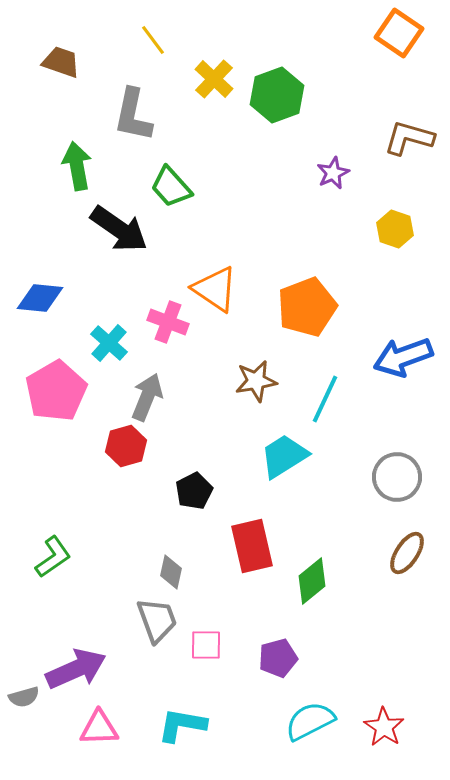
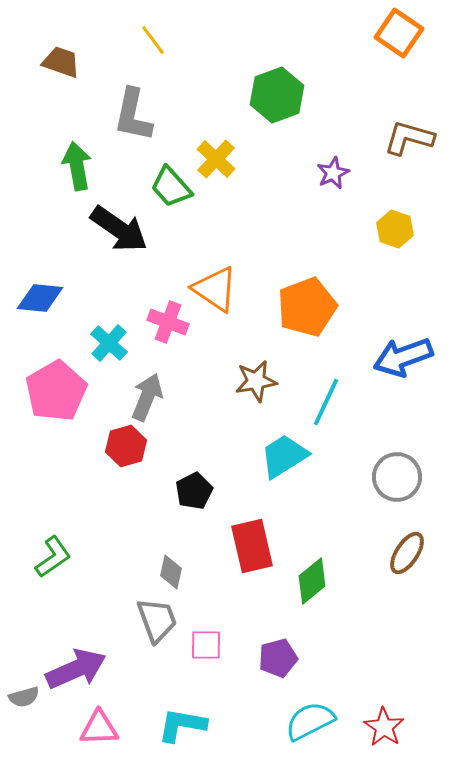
yellow cross: moved 2 px right, 80 px down
cyan line: moved 1 px right, 3 px down
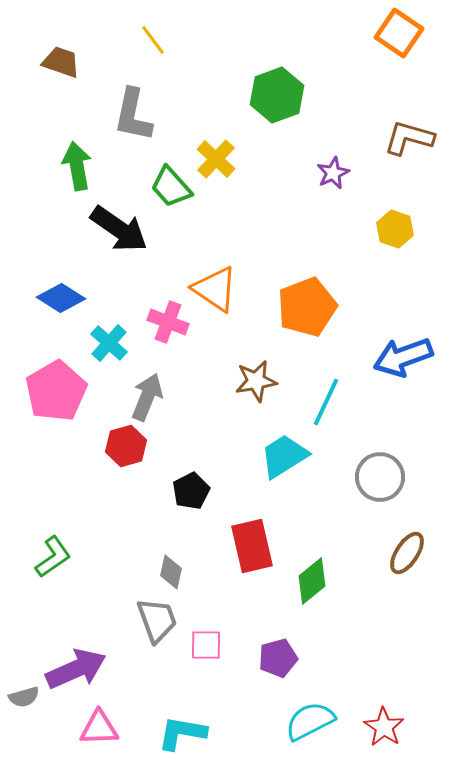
blue diamond: moved 21 px right; rotated 27 degrees clockwise
gray circle: moved 17 px left
black pentagon: moved 3 px left
cyan L-shape: moved 8 px down
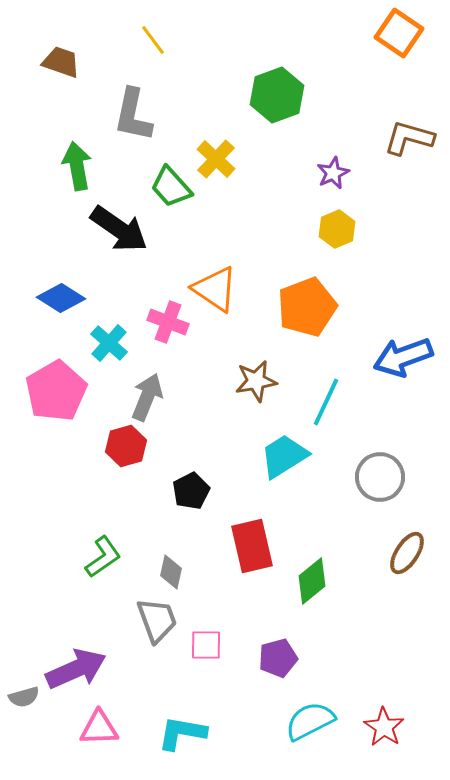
yellow hexagon: moved 58 px left; rotated 18 degrees clockwise
green L-shape: moved 50 px right
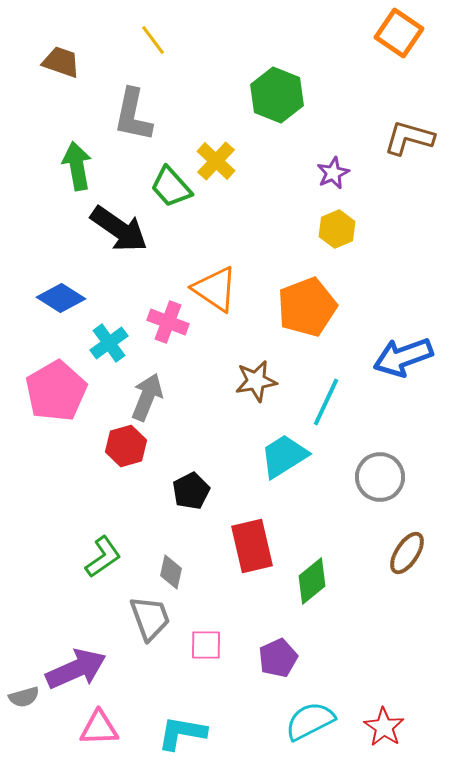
green hexagon: rotated 18 degrees counterclockwise
yellow cross: moved 2 px down
cyan cross: rotated 12 degrees clockwise
gray trapezoid: moved 7 px left, 2 px up
purple pentagon: rotated 9 degrees counterclockwise
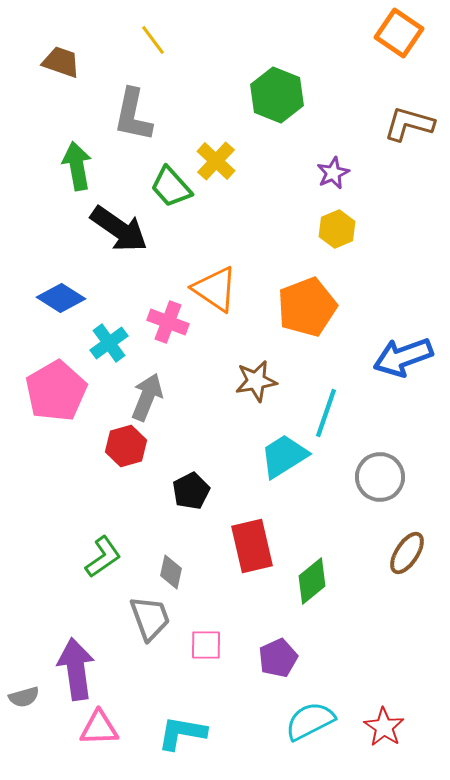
brown L-shape: moved 14 px up
cyan line: moved 11 px down; rotated 6 degrees counterclockwise
purple arrow: rotated 74 degrees counterclockwise
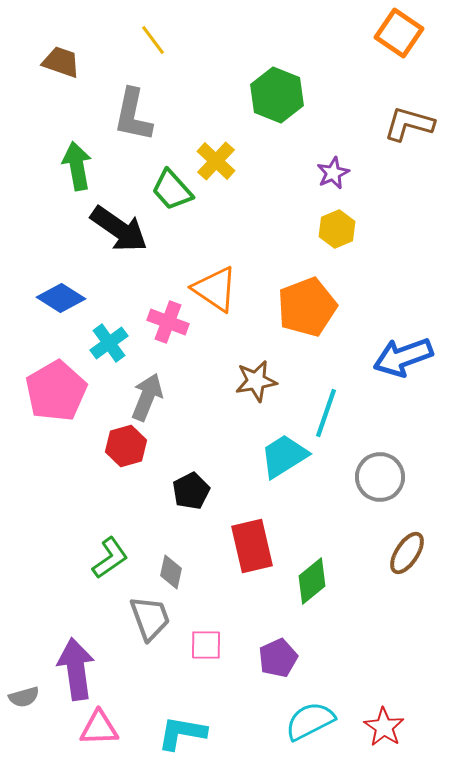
green trapezoid: moved 1 px right, 3 px down
green L-shape: moved 7 px right, 1 px down
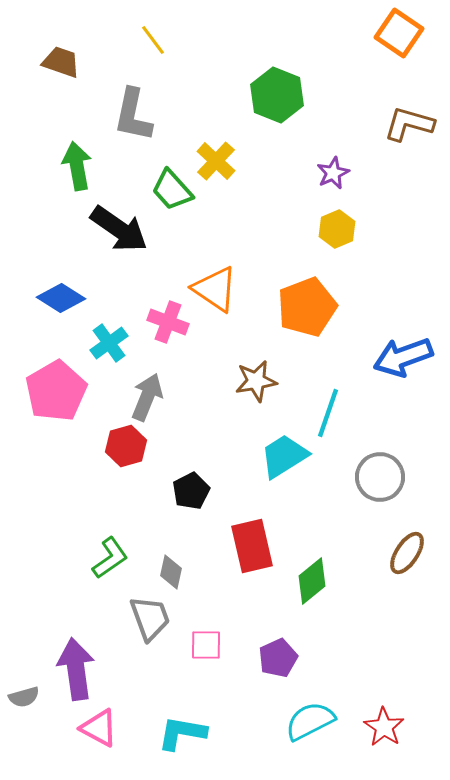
cyan line: moved 2 px right
pink triangle: rotated 30 degrees clockwise
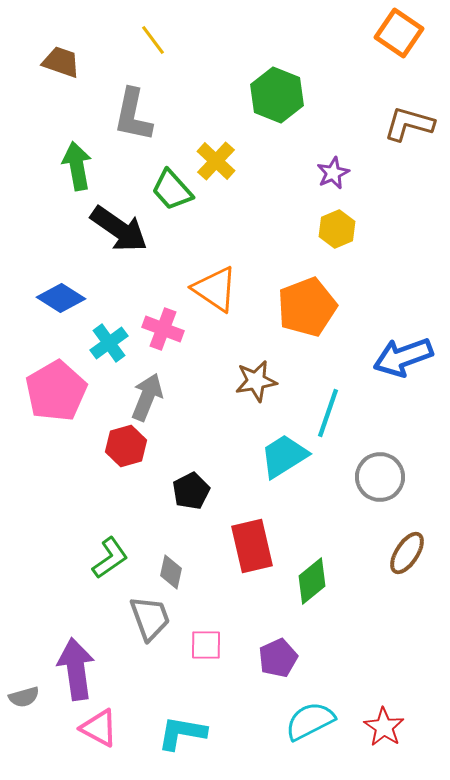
pink cross: moved 5 px left, 7 px down
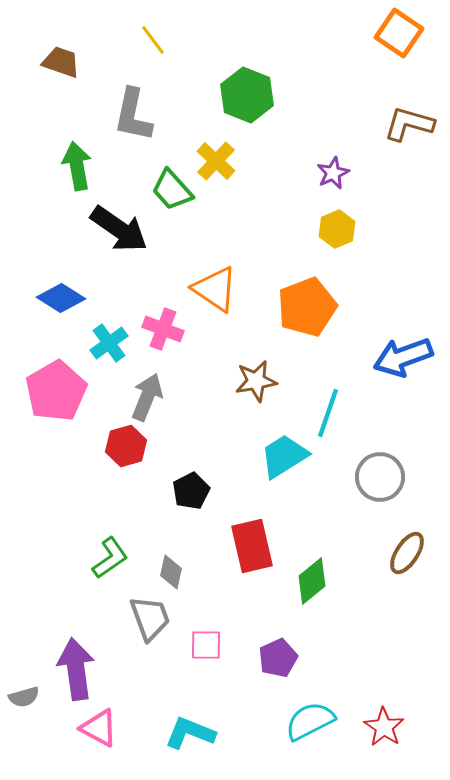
green hexagon: moved 30 px left
cyan L-shape: moved 8 px right; rotated 12 degrees clockwise
